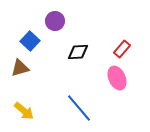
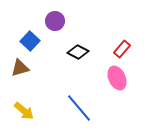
black diamond: rotated 30 degrees clockwise
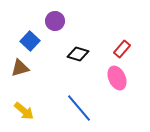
black diamond: moved 2 px down; rotated 10 degrees counterclockwise
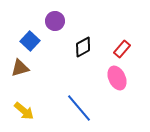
black diamond: moved 5 px right, 7 px up; rotated 45 degrees counterclockwise
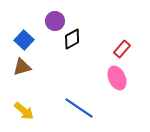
blue square: moved 6 px left, 1 px up
black diamond: moved 11 px left, 8 px up
brown triangle: moved 2 px right, 1 px up
blue line: rotated 16 degrees counterclockwise
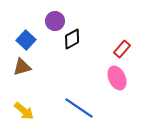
blue square: moved 2 px right
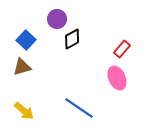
purple circle: moved 2 px right, 2 px up
